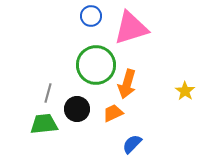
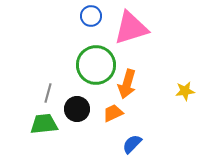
yellow star: rotated 30 degrees clockwise
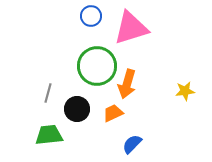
green circle: moved 1 px right, 1 px down
green trapezoid: moved 5 px right, 11 px down
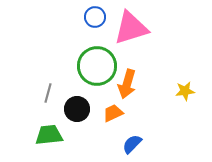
blue circle: moved 4 px right, 1 px down
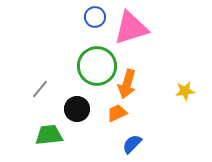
gray line: moved 8 px left, 4 px up; rotated 24 degrees clockwise
orange trapezoid: moved 4 px right
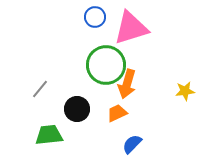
green circle: moved 9 px right, 1 px up
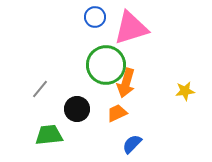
orange arrow: moved 1 px left, 1 px up
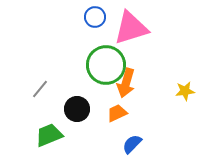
green trapezoid: rotated 16 degrees counterclockwise
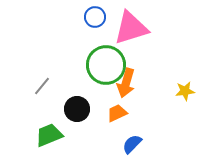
gray line: moved 2 px right, 3 px up
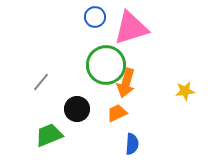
gray line: moved 1 px left, 4 px up
blue semicircle: rotated 140 degrees clockwise
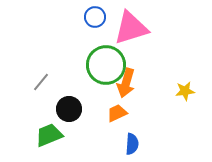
black circle: moved 8 px left
